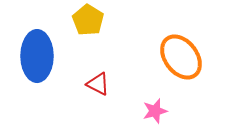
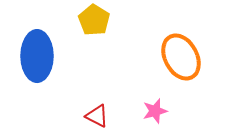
yellow pentagon: moved 6 px right
orange ellipse: rotated 9 degrees clockwise
red triangle: moved 1 px left, 32 px down
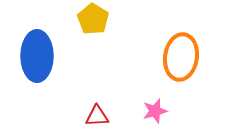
yellow pentagon: moved 1 px left, 1 px up
orange ellipse: rotated 36 degrees clockwise
red triangle: rotated 30 degrees counterclockwise
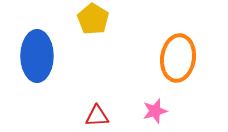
orange ellipse: moved 3 px left, 1 px down
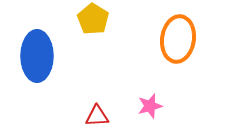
orange ellipse: moved 19 px up
pink star: moved 5 px left, 5 px up
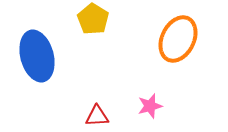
orange ellipse: rotated 18 degrees clockwise
blue ellipse: rotated 15 degrees counterclockwise
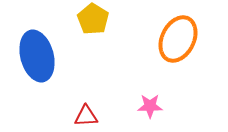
pink star: rotated 15 degrees clockwise
red triangle: moved 11 px left
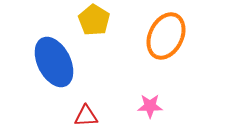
yellow pentagon: moved 1 px right, 1 px down
orange ellipse: moved 12 px left, 3 px up
blue ellipse: moved 17 px right, 6 px down; rotated 12 degrees counterclockwise
